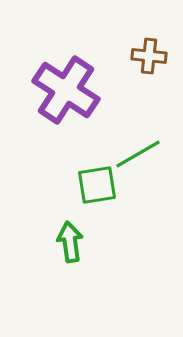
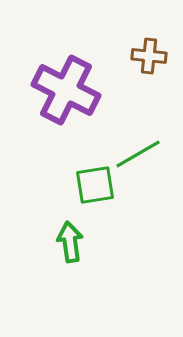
purple cross: rotated 6 degrees counterclockwise
green square: moved 2 px left
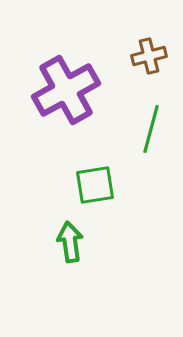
brown cross: rotated 20 degrees counterclockwise
purple cross: rotated 34 degrees clockwise
green line: moved 13 px right, 25 px up; rotated 45 degrees counterclockwise
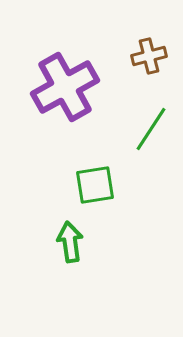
purple cross: moved 1 px left, 3 px up
green line: rotated 18 degrees clockwise
